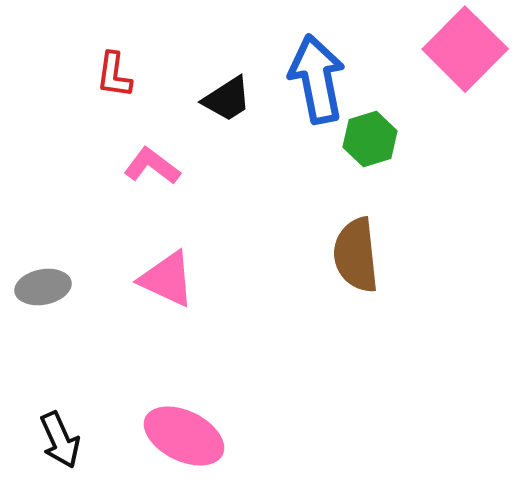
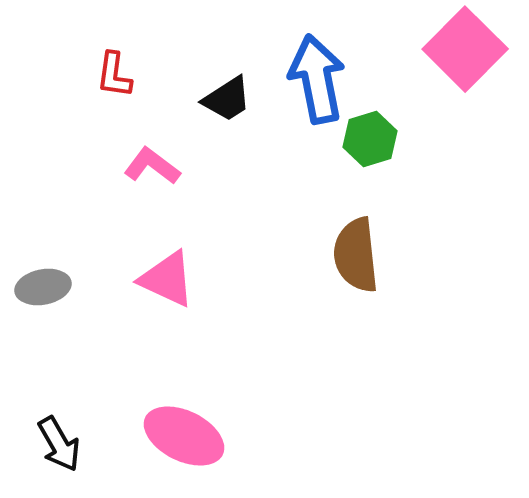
black arrow: moved 1 px left, 4 px down; rotated 6 degrees counterclockwise
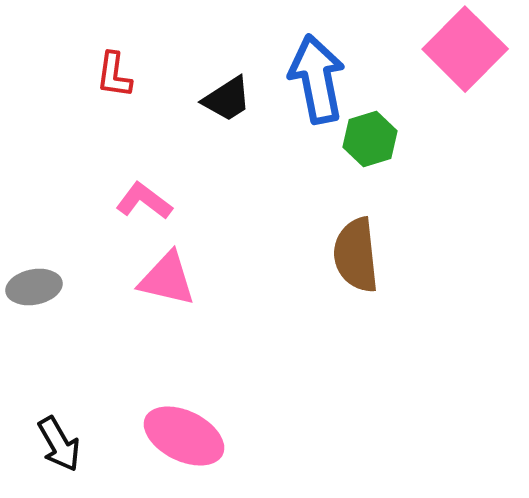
pink L-shape: moved 8 px left, 35 px down
pink triangle: rotated 12 degrees counterclockwise
gray ellipse: moved 9 px left
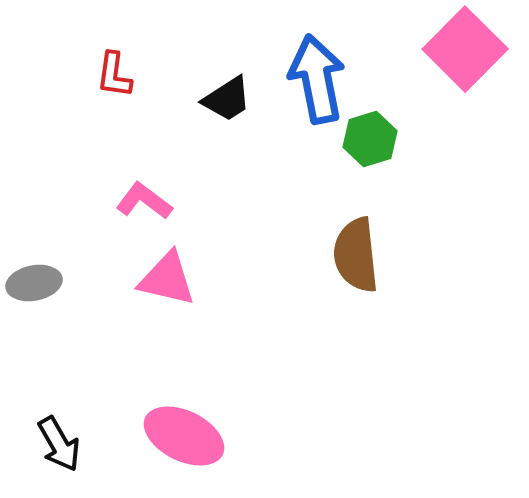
gray ellipse: moved 4 px up
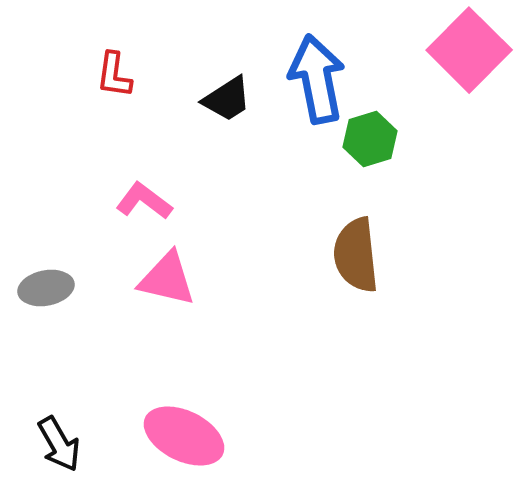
pink square: moved 4 px right, 1 px down
gray ellipse: moved 12 px right, 5 px down
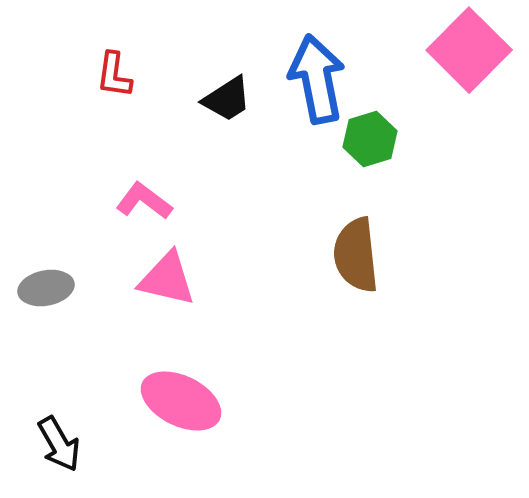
pink ellipse: moved 3 px left, 35 px up
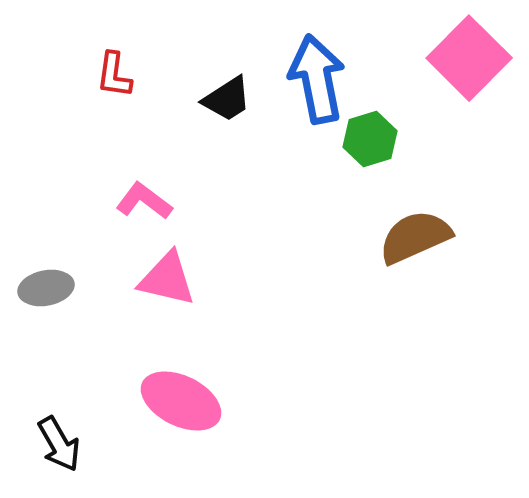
pink square: moved 8 px down
brown semicircle: moved 59 px right, 18 px up; rotated 72 degrees clockwise
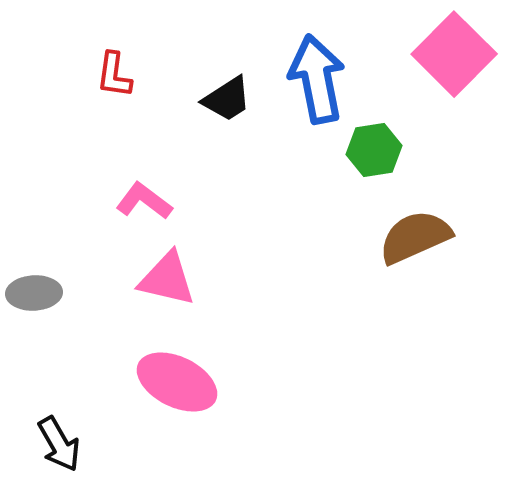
pink square: moved 15 px left, 4 px up
green hexagon: moved 4 px right, 11 px down; rotated 8 degrees clockwise
gray ellipse: moved 12 px left, 5 px down; rotated 8 degrees clockwise
pink ellipse: moved 4 px left, 19 px up
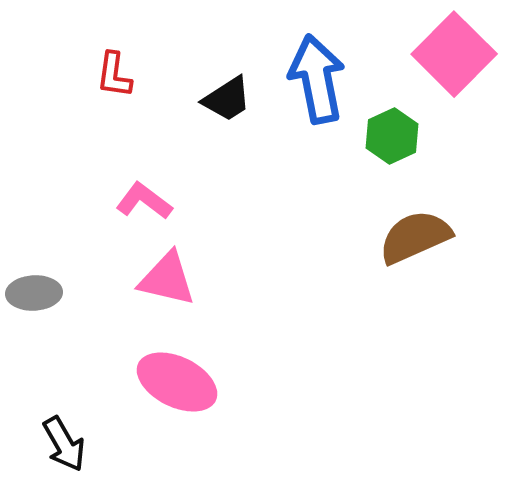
green hexagon: moved 18 px right, 14 px up; rotated 16 degrees counterclockwise
black arrow: moved 5 px right
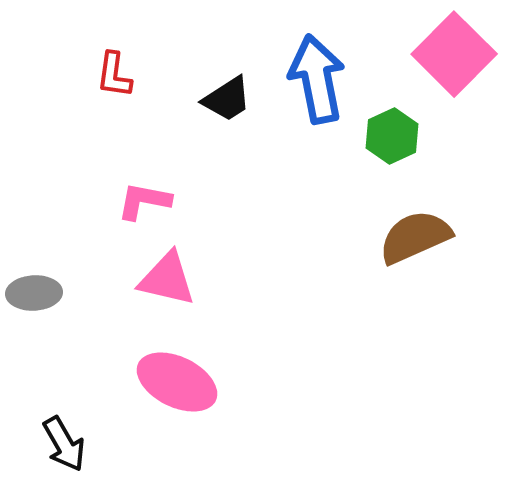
pink L-shape: rotated 26 degrees counterclockwise
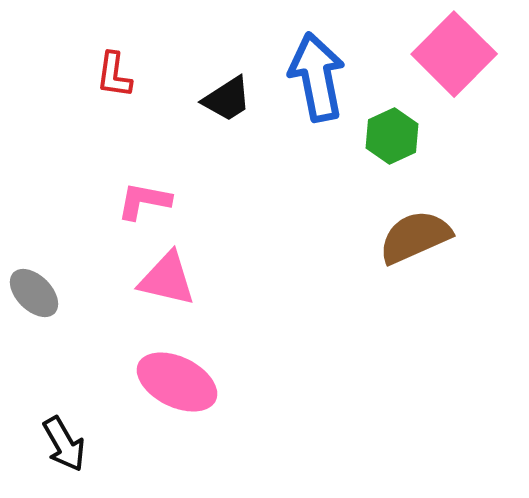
blue arrow: moved 2 px up
gray ellipse: rotated 48 degrees clockwise
